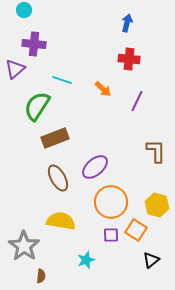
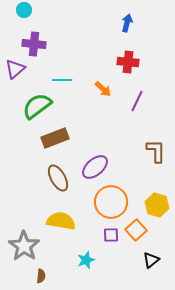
red cross: moved 1 px left, 3 px down
cyan line: rotated 18 degrees counterclockwise
green semicircle: rotated 20 degrees clockwise
orange square: rotated 15 degrees clockwise
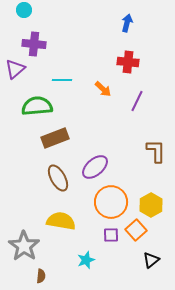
green semicircle: rotated 32 degrees clockwise
yellow hexagon: moved 6 px left; rotated 15 degrees clockwise
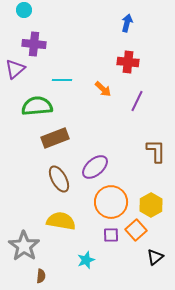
brown ellipse: moved 1 px right, 1 px down
black triangle: moved 4 px right, 3 px up
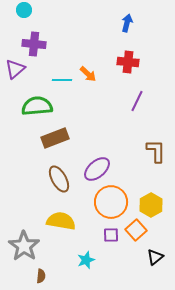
orange arrow: moved 15 px left, 15 px up
purple ellipse: moved 2 px right, 2 px down
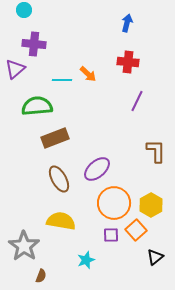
orange circle: moved 3 px right, 1 px down
brown semicircle: rotated 16 degrees clockwise
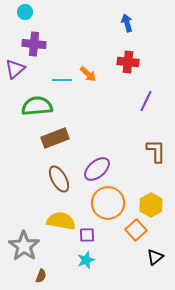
cyan circle: moved 1 px right, 2 px down
blue arrow: rotated 30 degrees counterclockwise
purple line: moved 9 px right
orange circle: moved 6 px left
purple square: moved 24 px left
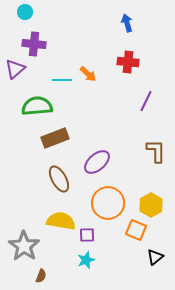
purple ellipse: moved 7 px up
orange square: rotated 25 degrees counterclockwise
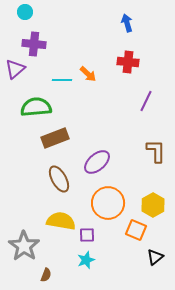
green semicircle: moved 1 px left, 1 px down
yellow hexagon: moved 2 px right
brown semicircle: moved 5 px right, 1 px up
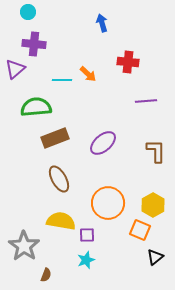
cyan circle: moved 3 px right
blue arrow: moved 25 px left
purple line: rotated 60 degrees clockwise
purple ellipse: moved 6 px right, 19 px up
orange square: moved 4 px right
